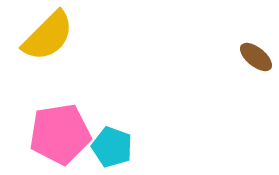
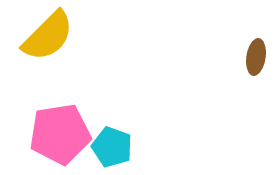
brown ellipse: rotated 60 degrees clockwise
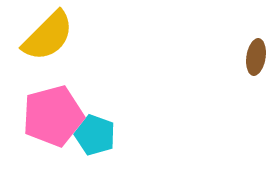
pink pentagon: moved 7 px left, 18 px up; rotated 6 degrees counterclockwise
cyan pentagon: moved 17 px left, 12 px up
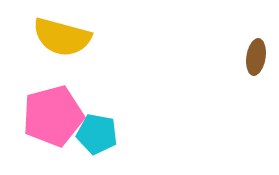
yellow semicircle: moved 14 px right, 1 px down; rotated 60 degrees clockwise
cyan pentagon: moved 2 px right, 1 px up; rotated 9 degrees counterclockwise
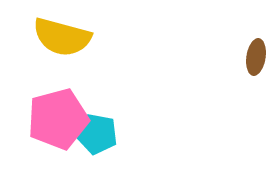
pink pentagon: moved 5 px right, 3 px down
